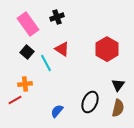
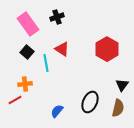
cyan line: rotated 18 degrees clockwise
black triangle: moved 4 px right
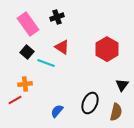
red triangle: moved 2 px up
cyan line: rotated 60 degrees counterclockwise
black ellipse: moved 1 px down
brown semicircle: moved 2 px left, 4 px down
